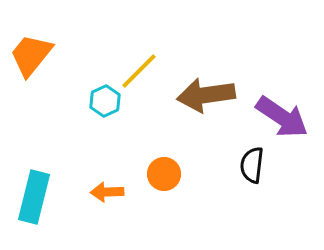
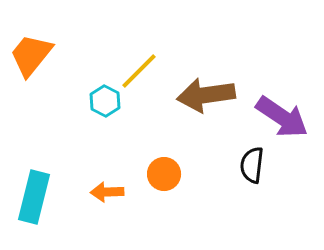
cyan hexagon: rotated 8 degrees counterclockwise
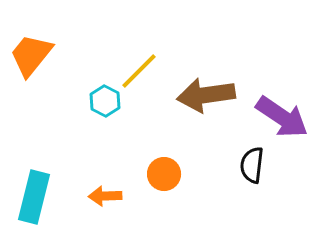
orange arrow: moved 2 px left, 4 px down
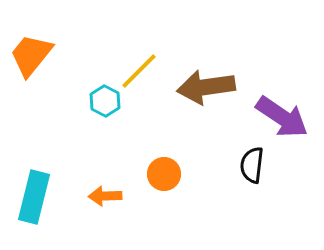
brown arrow: moved 8 px up
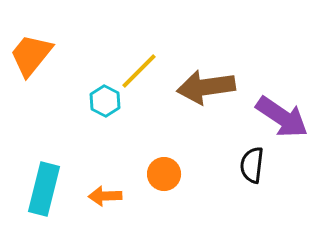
cyan rectangle: moved 10 px right, 8 px up
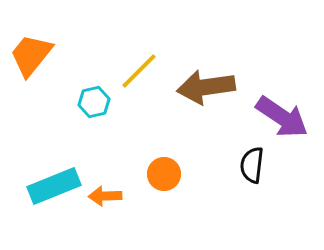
cyan hexagon: moved 11 px left, 1 px down; rotated 20 degrees clockwise
cyan rectangle: moved 10 px right, 3 px up; rotated 54 degrees clockwise
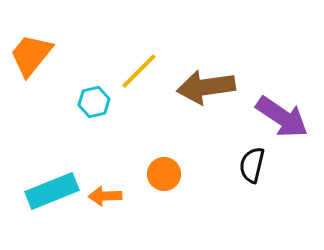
black semicircle: rotated 6 degrees clockwise
cyan rectangle: moved 2 px left, 5 px down
